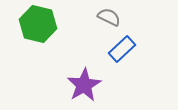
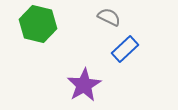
blue rectangle: moved 3 px right
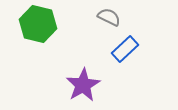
purple star: moved 1 px left
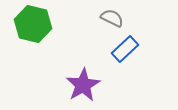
gray semicircle: moved 3 px right, 1 px down
green hexagon: moved 5 px left
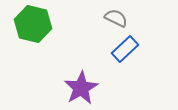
gray semicircle: moved 4 px right
purple star: moved 2 px left, 3 px down
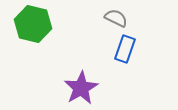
blue rectangle: rotated 28 degrees counterclockwise
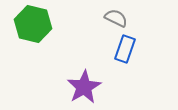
purple star: moved 3 px right, 1 px up
